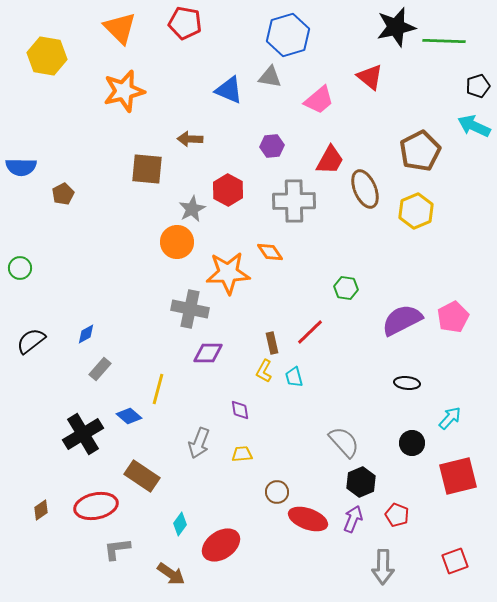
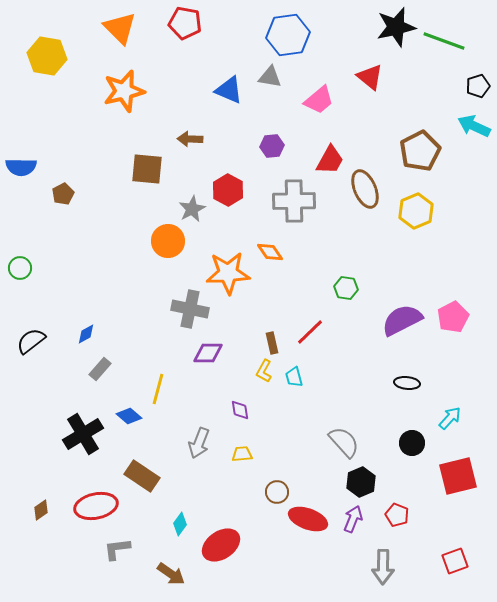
blue hexagon at (288, 35): rotated 9 degrees clockwise
green line at (444, 41): rotated 18 degrees clockwise
orange circle at (177, 242): moved 9 px left, 1 px up
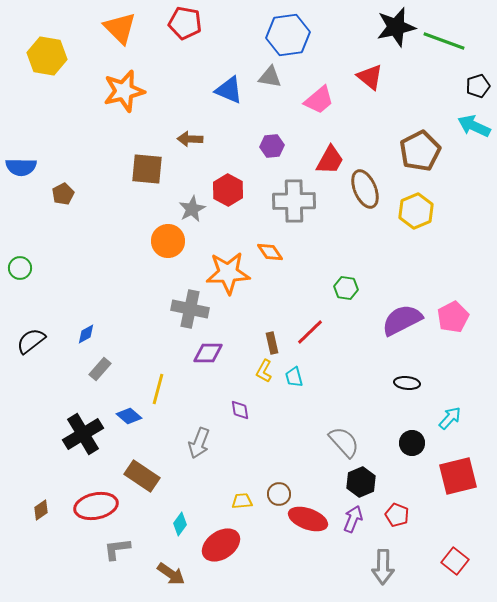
yellow trapezoid at (242, 454): moved 47 px down
brown circle at (277, 492): moved 2 px right, 2 px down
red square at (455, 561): rotated 32 degrees counterclockwise
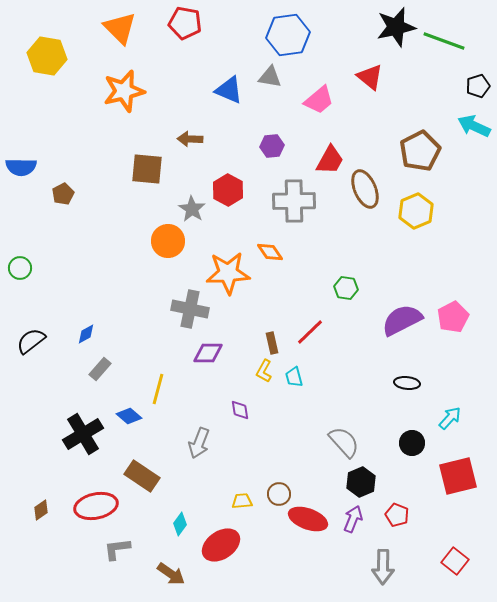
gray star at (192, 209): rotated 12 degrees counterclockwise
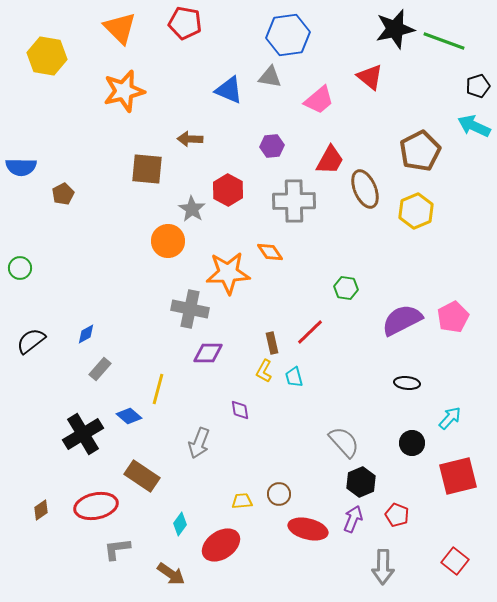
black star at (396, 27): moved 1 px left, 2 px down
red ellipse at (308, 519): moved 10 px down; rotated 6 degrees counterclockwise
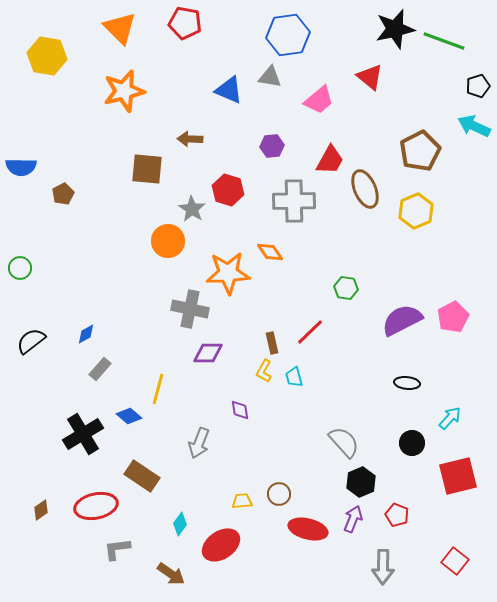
red hexagon at (228, 190): rotated 12 degrees counterclockwise
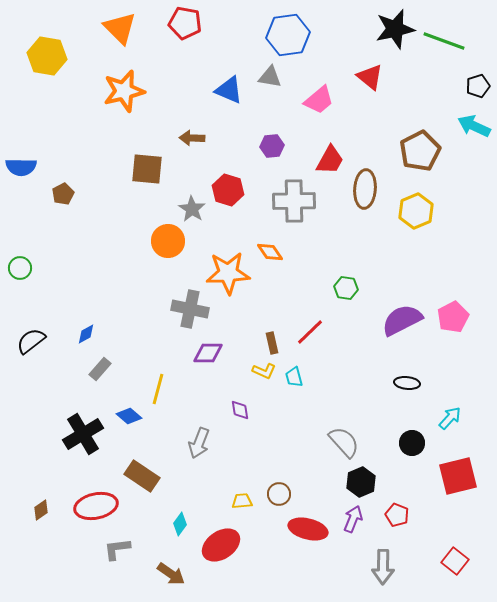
brown arrow at (190, 139): moved 2 px right, 1 px up
brown ellipse at (365, 189): rotated 27 degrees clockwise
yellow L-shape at (264, 371): rotated 95 degrees counterclockwise
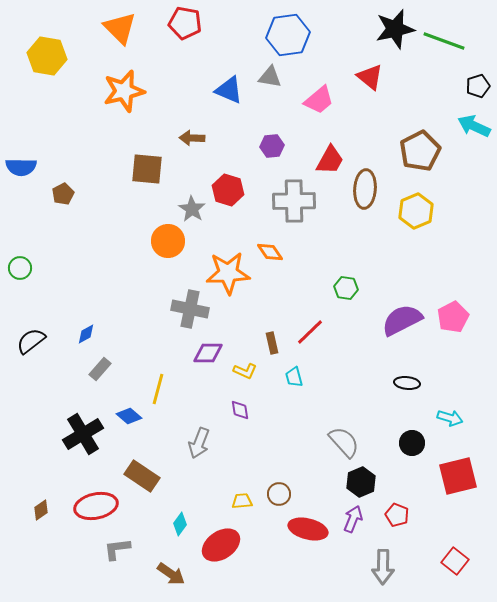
yellow L-shape at (264, 371): moved 19 px left
cyan arrow at (450, 418): rotated 65 degrees clockwise
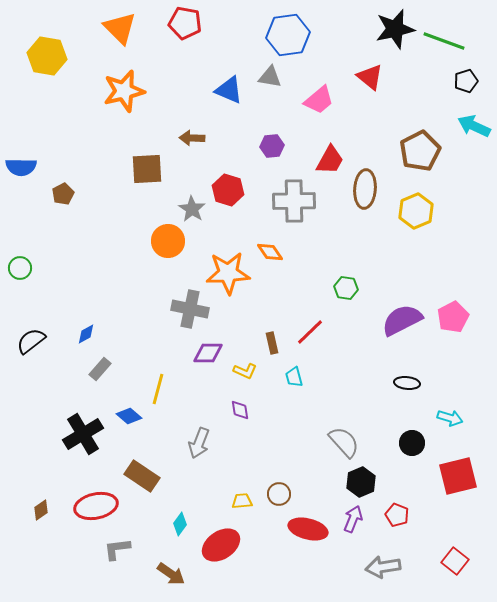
black pentagon at (478, 86): moved 12 px left, 5 px up
brown square at (147, 169): rotated 8 degrees counterclockwise
gray arrow at (383, 567): rotated 80 degrees clockwise
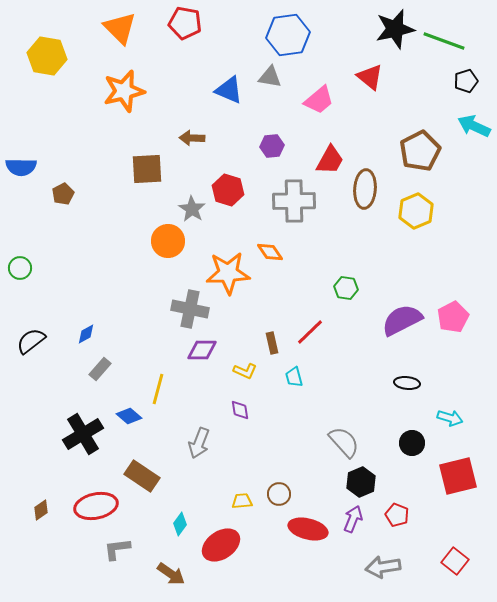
purple diamond at (208, 353): moved 6 px left, 3 px up
